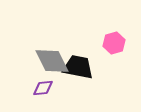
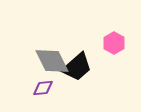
pink hexagon: rotated 15 degrees counterclockwise
black trapezoid: moved 1 px left; rotated 128 degrees clockwise
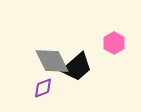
purple diamond: rotated 15 degrees counterclockwise
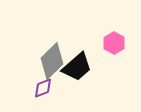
gray diamond: rotated 72 degrees clockwise
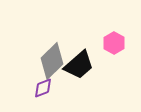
black trapezoid: moved 2 px right, 2 px up
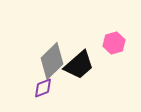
pink hexagon: rotated 15 degrees clockwise
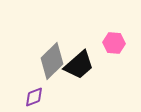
pink hexagon: rotated 20 degrees clockwise
purple diamond: moved 9 px left, 9 px down
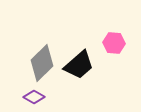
gray diamond: moved 10 px left, 2 px down
purple diamond: rotated 50 degrees clockwise
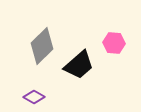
gray diamond: moved 17 px up
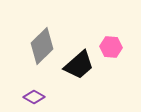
pink hexagon: moved 3 px left, 4 px down
